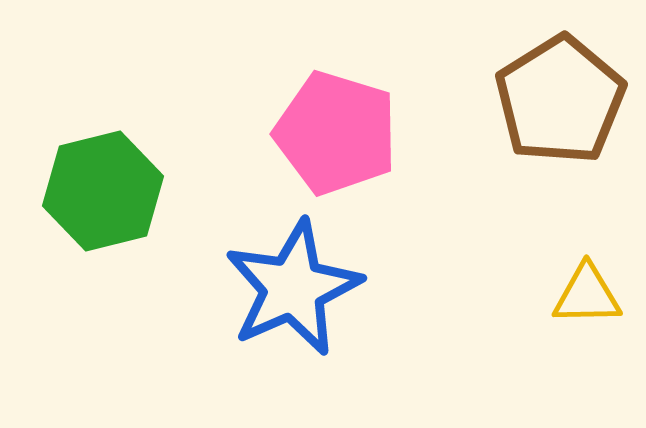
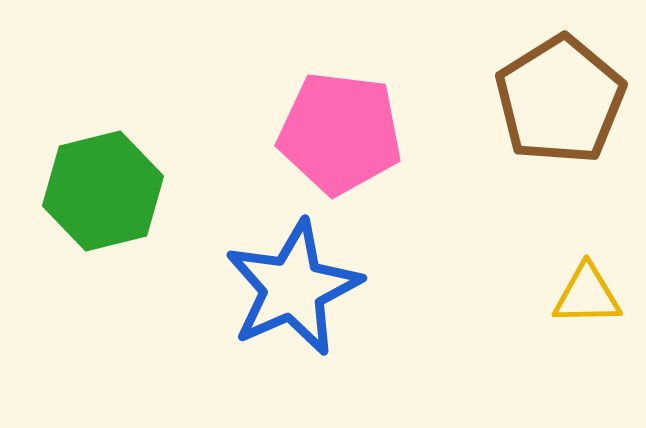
pink pentagon: moved 4 px right; rotated 10 degrees counterclockwise
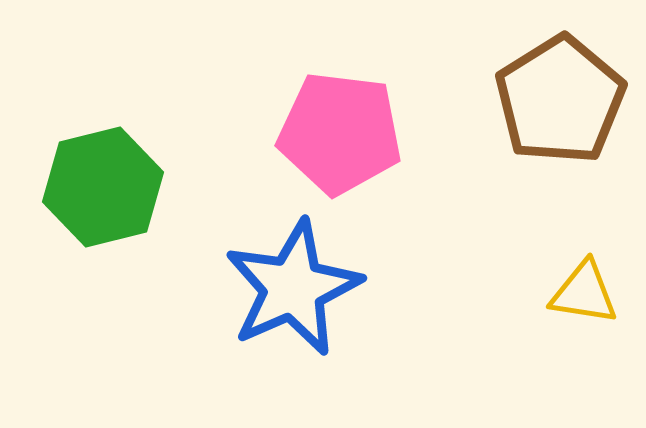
green hexagon: moved 4 px up
yellow triangle: moved 3 px left, 2 px up; rotated 10 degrees clockwise
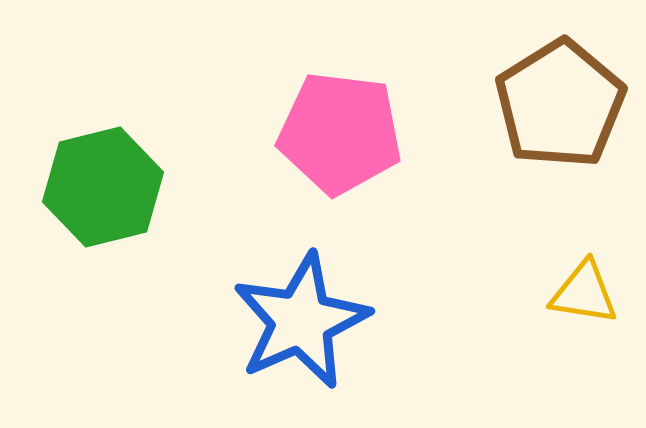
brown pentagon: moved 4 px down
blue star: moved 8 px right, 33 px down
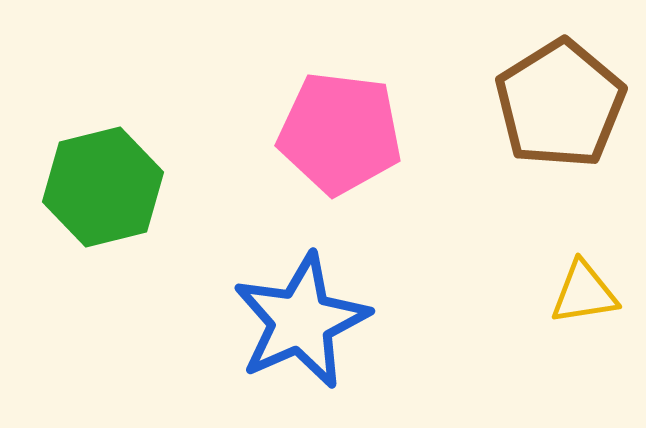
yellow triangle: rotated 18 degrees counterclockwise
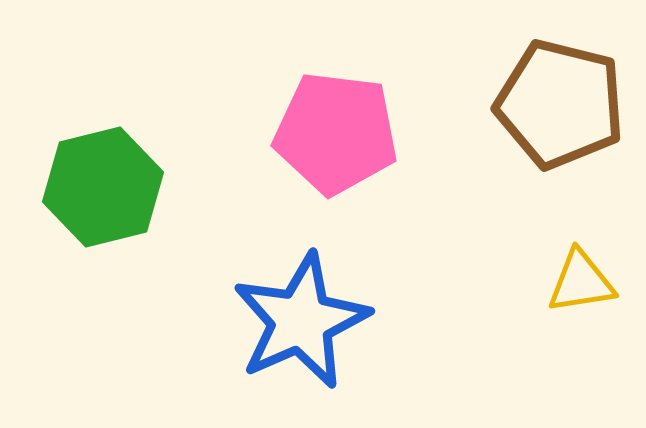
brown pentagon: rotated 26 degrees counterclockwise
pink pentagon: moved 4 px left
yellow triangle: moved 3 px left, 11 px up
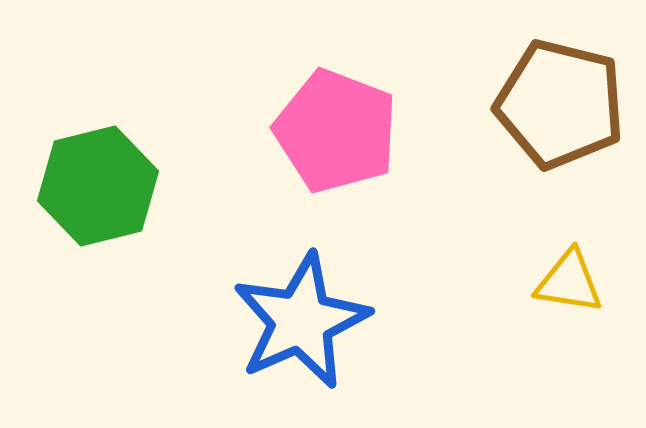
pink pentagon: moved 2 px up; rotated 14 degrees clockwise
green hexagon: moved 5 px left, 1 px up
yellow triangle: moved 12 px left; rotated 18 degrees clockwise
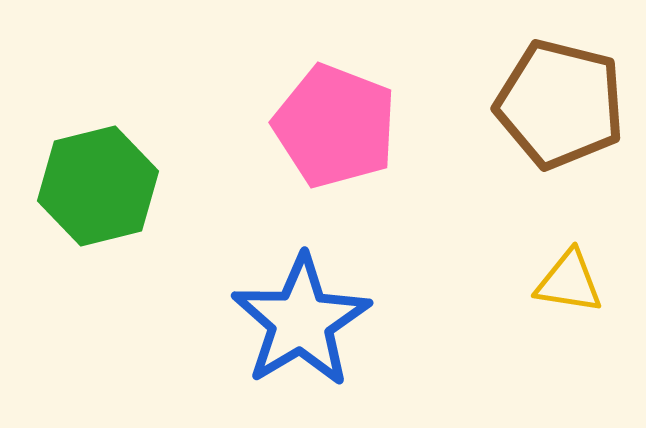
pink pentagon: moved 1 px left, 5 px up
blue star: rotated 7 degrees counterclockwise
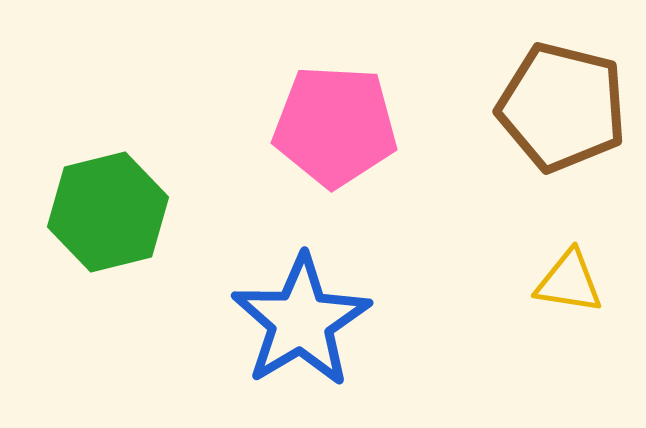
brown pentagon: moved 2 px right, 3 px down
pink pentagon: rotated 18 degrees counterclockwise
green hexagon: moved 10 px right, 26 px down
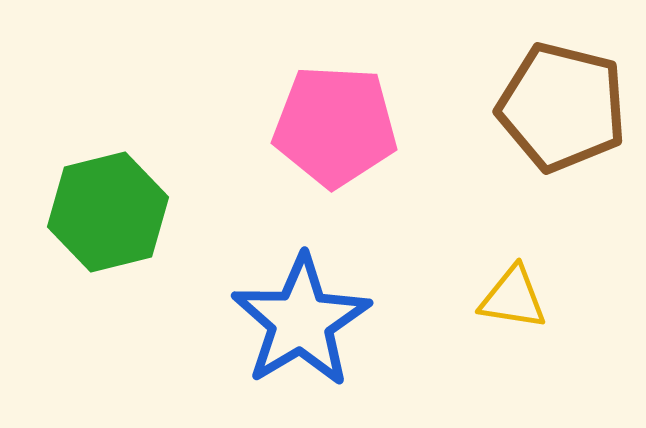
yellow triangle: moved 56 px left, 16 px down
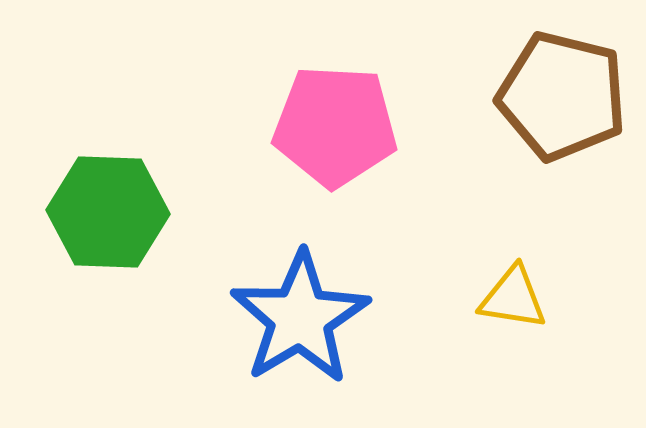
brown pentagon: moved 11 px up
green hexagon: rotated 16 degrees clockwise
blue star: moved 1 px left, 3 px up
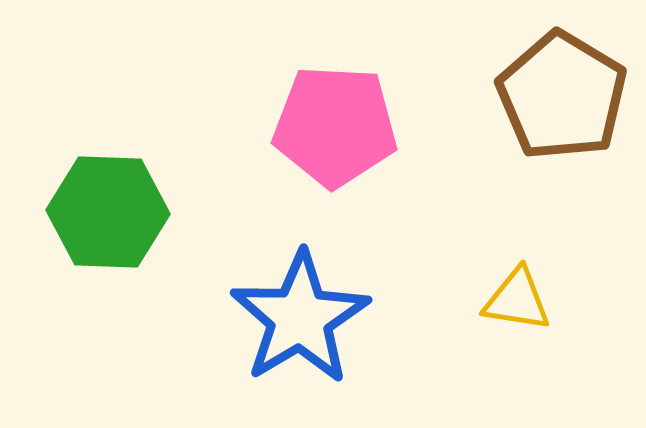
brown pentagon: rotated 17 degrees clockwise
yellow triangle: moved 4 px right, 2 px down
